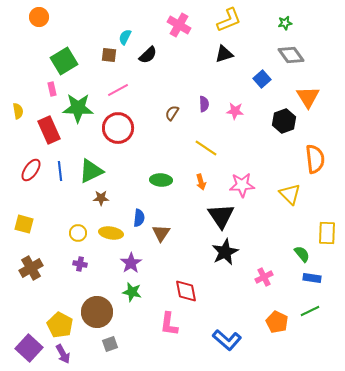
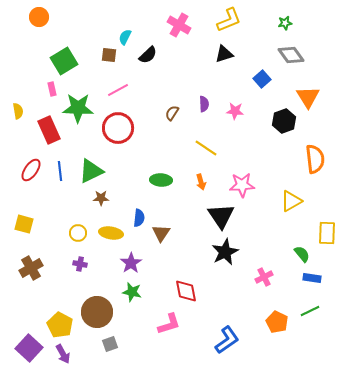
yellow triangle at (290, 194): moved 1 px right, 7 px down; rotated 45 degrees clockwise
pink L-shape at (169, 324): rotated 115 degrees counterclockwise
blue L-shape at (227, 340): rotated 76 degrees counterclockwise
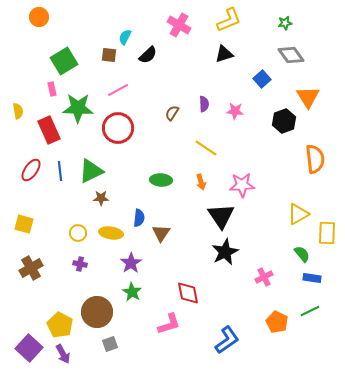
yellow triangle at (291, 201): moved 7 px right, 13 px down
red diamond at (186, 291): moved 2 px right, 2 px down
green star at (132, 292): rotated 18 degrees clockwise
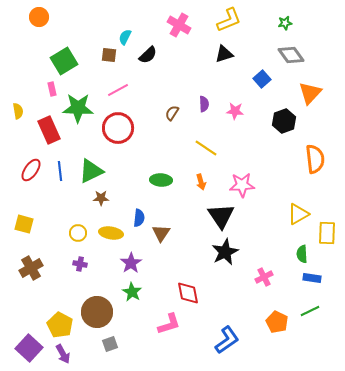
orange triangle at (308, 97): moved 2 px right, 4 px up; rotated 15 degrees clockwise
green semicircle at (302, 254): rotated 144 degrees counterclockwise
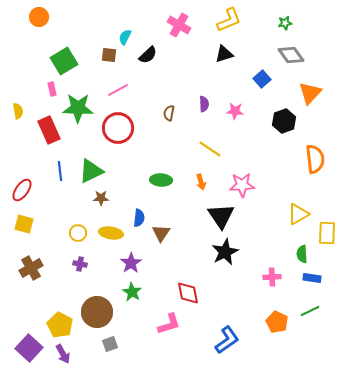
brown semicircle at (172, 113): moved 3 px left; rotated 21 degrees counterclockwise
yellow line at (206, 148): moved 4 px right, 1 px down
red ellipse at (31, 170): moved 9 px left, 20 px down
pink cross at (264, 277): moved 8 px right; rotated 24 degrees clockwise
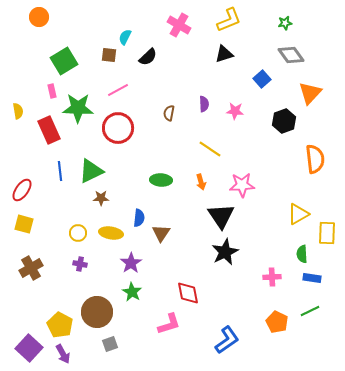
black semicircle at (148, 55): moved 2 px down
pink rectangle at (52, 89): moved 2 px down
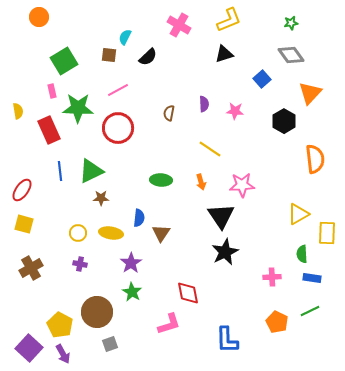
green star at (285, 23): moved 6 px right
black hexagon at (284, 121): rotated 10 degrees counterclockwise
blue L-shape at (227, 340): rotated 124 degrees clockwise
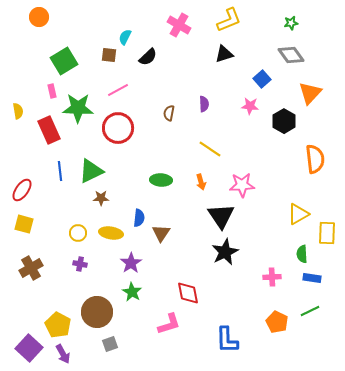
pink star at (235, 111): moved 15 px right, 5 px up
yellow pentagon at (60, 325): moved 2 px left
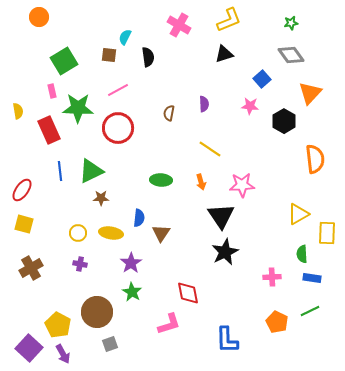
black semicircle at (148, 57): rotated 54 degrees counterclockwise
